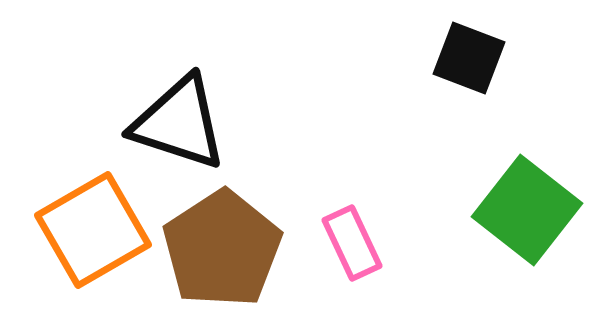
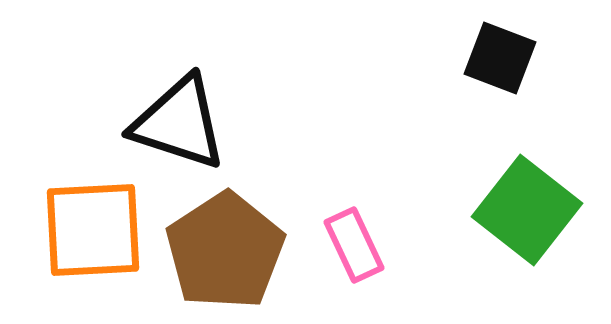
black square: moved 31 px right
orange square: rotated 27 degrees clockwise
pink rectangle: moved 2 px right, 2 px down
brown pentagon: moved 3 px right, 2 px down
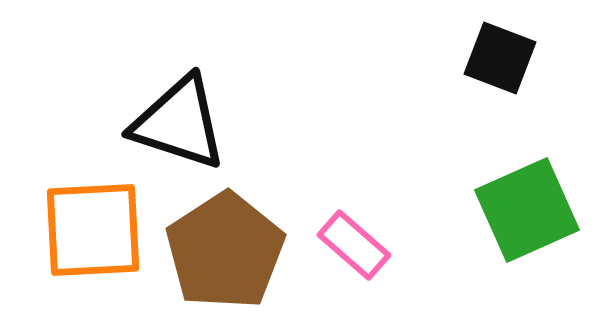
green square: rotated 28 degrees clockwise
pink rectangle: rotated 24 degrees counterclockwise
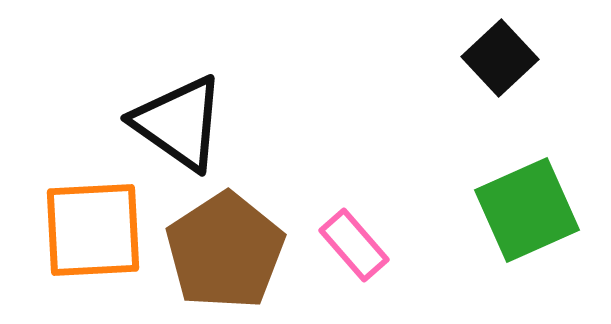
black square: rotated 26 degrees clockwise
black triangle: rotated 17 degrees clockwise
pink rectangle: rotated 8 degrees clockwise
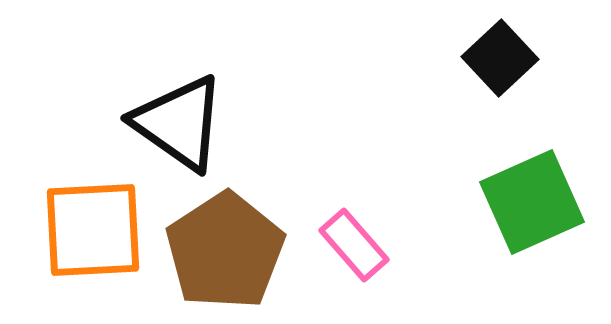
green square: moved 5 px right, 8 px up
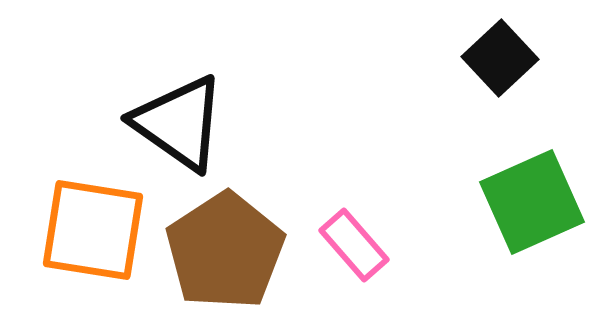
orange square: rotated 12 degrees clockwise
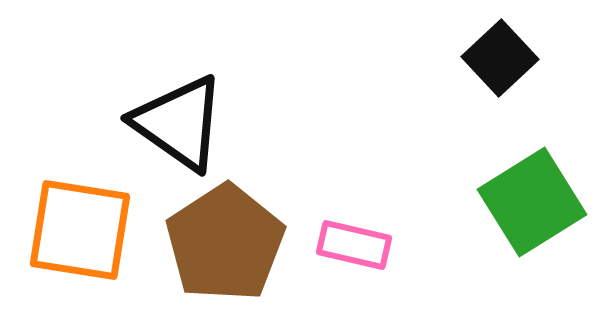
green square: rotated 8 degrees counterclockwise
orange square: moved 13 px left
pink rectangle: rotated 36 degrees counterclockwise
brown pentagon: moved 8 px up
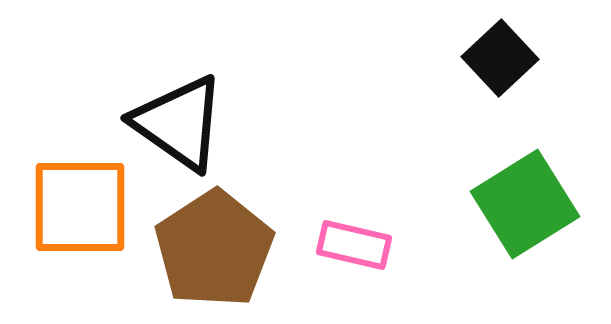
green square: moved 7 px left, 2 px down
orange square: moved 23 px up; rotated 9 degrees counterclockwise
brown pentagon: moved 11 px left, 6 px down
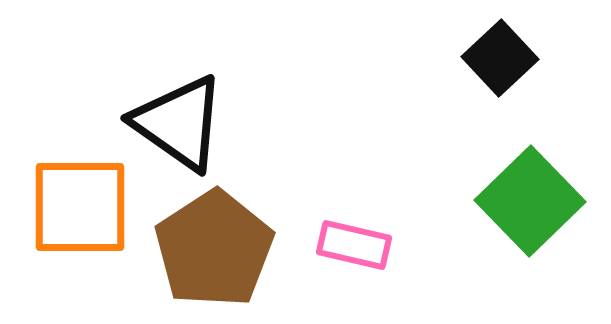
green square: moved 5 px right, 3 px up; rotated 12 degrees counterclockwise
